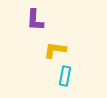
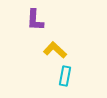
yellow L-shape: rotated 35 degrees clockwise
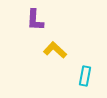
cyan rectangle: moved 20 px right
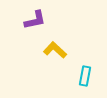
purple L-shape: rotated 105 degrees counterclockwise
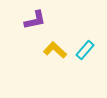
cyan rectangle: moved 26 px up; rotated 30 degrees clockwise
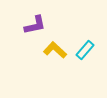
purple L-shape: moved 5 px down
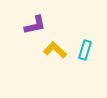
cyan rectangle: rotated 24 degrees counterclockwise
